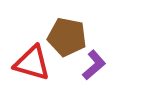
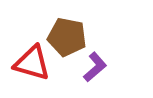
purple L-shape: moved 1 px right, 2 px down
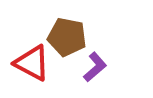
red triangle: rotated 12 degrees clockwise
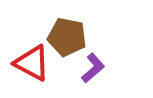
purple L-shape: moved 2 px left, 1 px down
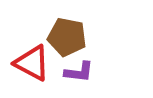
purple L-shape: moved 14 px left, 4 px down; rotated 48 degrees clockwise
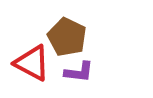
brown pentagon: rotated 15 degrees clockwise
